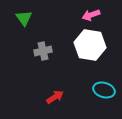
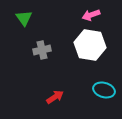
gray cross: moved 1 px left, 1 px up
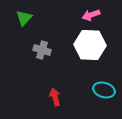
green triangle: rotated 18 degrees clockwise
white hexagon: rotated 8 degrees counterclockwise
gray cross: rotated 30 degrees clockwise
red arrow: rotated 72 degrees counterclockwise
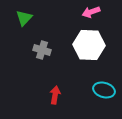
pink arrow: moved 3 px up
white hexagon: moved 1 px left
red arrow: moved 2 px up; rotated 24 degrees clockwise
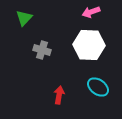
cyan ellipse: moved 6 px left, 3 px up; rotated 20 degrees clockwise
red arrow: moved 4 px right
